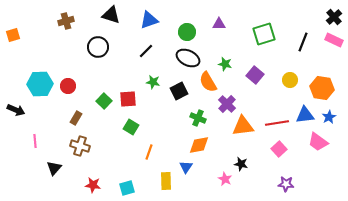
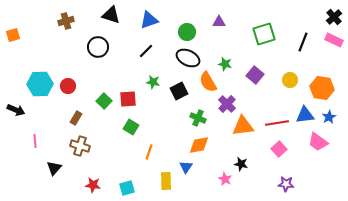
purple triangle at (219, 24): moved 2 px up
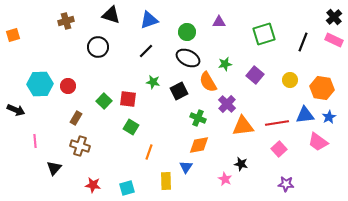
green star at (225, 64): rotated 24 degrees counterclockwise
red square at (128, 99): rotated 12 degrees clockwise
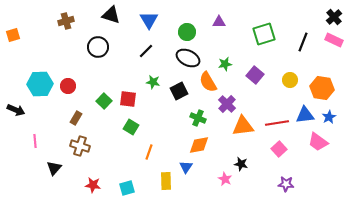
blue triangle at (149, 20): rotated 42 degrees counterclockwise
